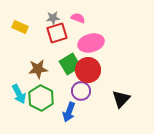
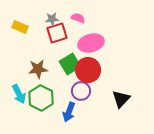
gray star: moved 1 px left, 1 px down
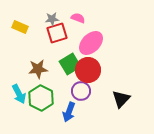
pink ellipse: rotated 30 degrees counterclockwise
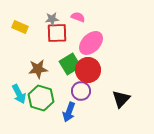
pink semicircle: moved 1 px up
red square: rotated 15 degrees clockwise
green hexagon: rotated 10 degrees counterclockwise
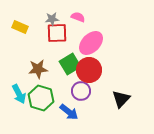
red circle: moved 1 px right
blue arrow: rotated 72 degrees counterclockwise
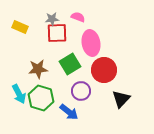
pink ellipse: rotated 55 degrees counterclockwise
red circle: moved 15 px right
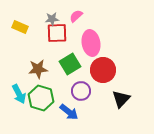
pink semicircle: moved 2 px left, 1 px up; rotated 64 degrees counterclockwise
red circle: moved 1 px left
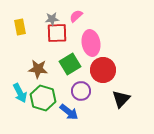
yellow rectangle: rotated 56 degrees clockwise
brown star: rotated 12 degrees clockwise
cyan arrow: moved 1 px right, 1 px up
green hexagon: moved 2 px right
